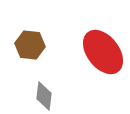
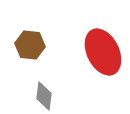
red ellipse: rotated 12 degrees clockwise
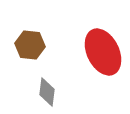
gray diamond: moved 3 px right, 4 px up
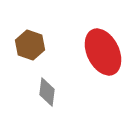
brown hexagon: rotated 12 degrees clockwise
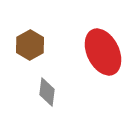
brown hexagon: rotated 12 degrees clockwise
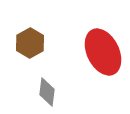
brown hexagon: moved 2 px up
